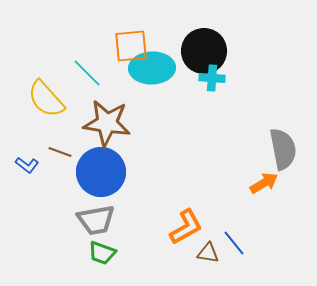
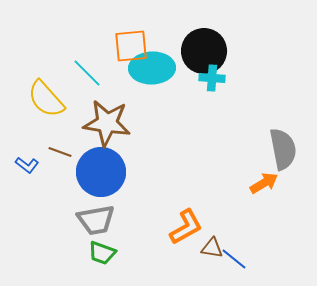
blue line: moved 16 px down; rotated 12 degrees counterclockwise
brown triangle: moved 4 px right, 5 px up
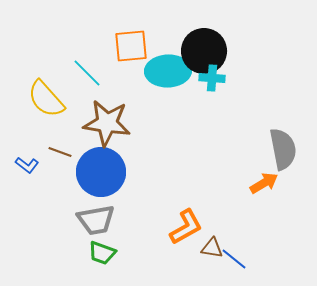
cyan ellipse: moved 16 px right, 3 px down
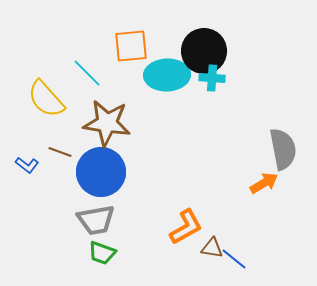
cyan ellipse: moved 1 px left, 4 px down
